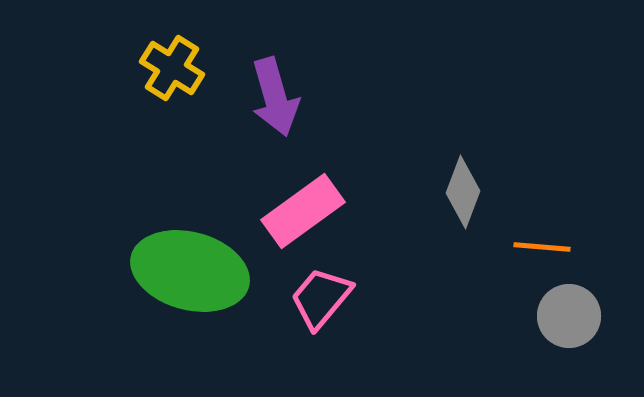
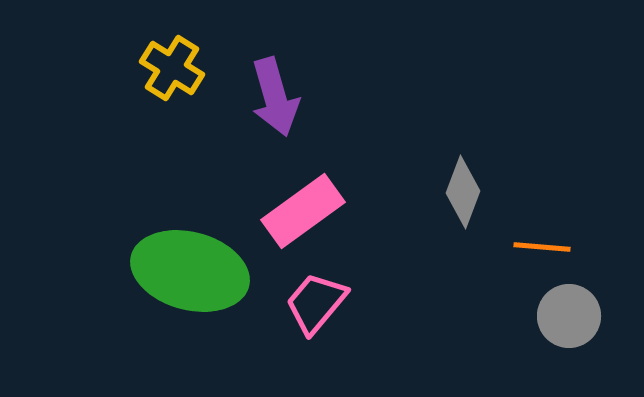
pink trapezoid: moved 5 px left, 5 px down
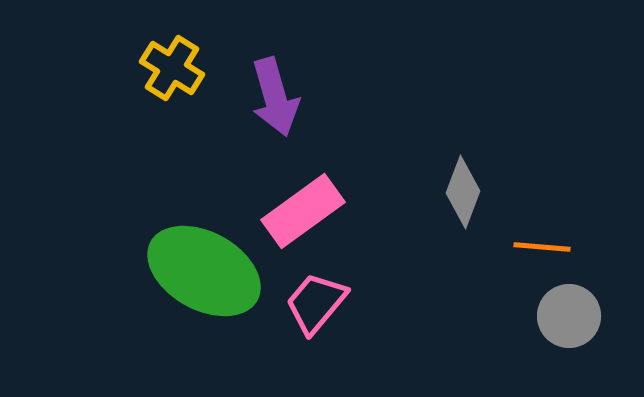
green ellipse: moved 14 px right; rotated 14 degrees clockwise
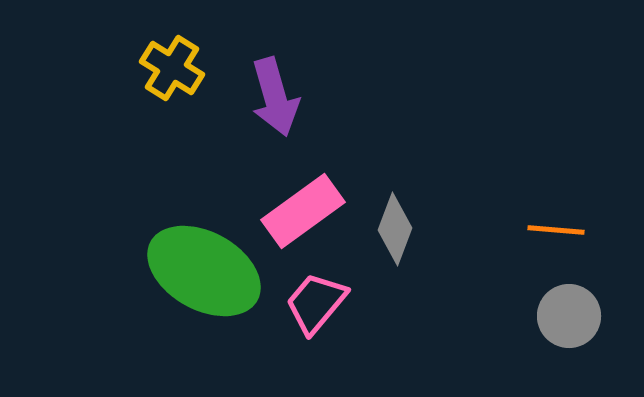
gray diamond: moved 68 px left, 37 px down
orange line: moved 14 px right, 17 px up
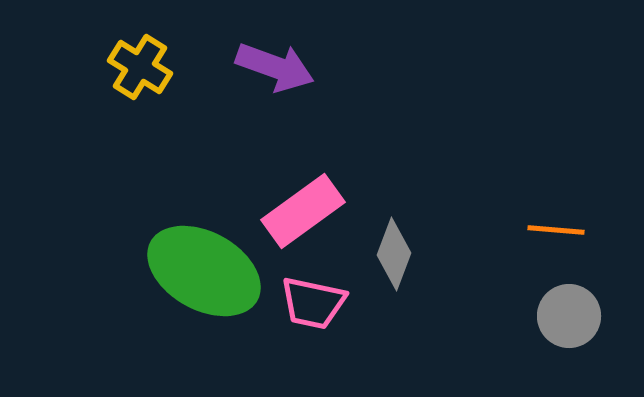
yellow cross: moved 32 px left, 1 px up
purple arrow: moved 30 px up; rotated 54 degrees counterclockwise
gray diamond: moved 1 px left, 25 px down
pink trapezoid: moved 3 px left; rotated 118 degrees counterclockwise
